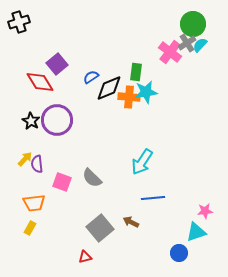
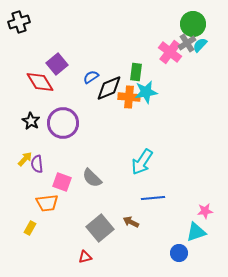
purple circle: moved 6 px right, 3 px down
orange trapezoid: moved 13 px right
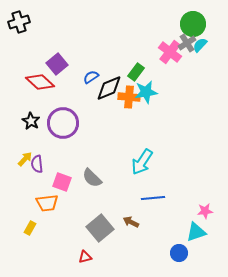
green rectangle: rotated 30 degrees clockwise
red diamond: rotated 16 degrees counterclockwise
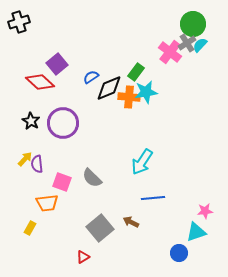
red triangle: moved 2 px left; rotated 16 degrees counterclockwise
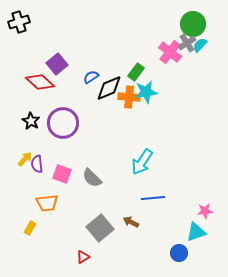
pink square: moved 8 px up
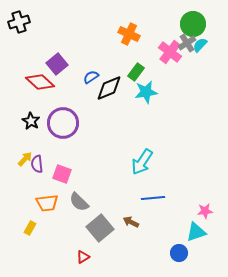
orange cross: moved 63 px up; rotated 20 degrees clockwise
gray semicircle: moved 13 px left, 24 px down
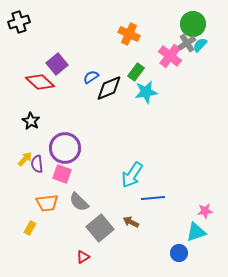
pink cross: moved 4 px down
purple circle: moved 2 px right, 25 px down
cyan arrow: moved 10 px left, 13 px down
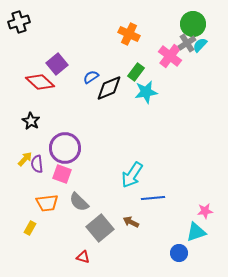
red triangle: rotated 48 degrees clockwise
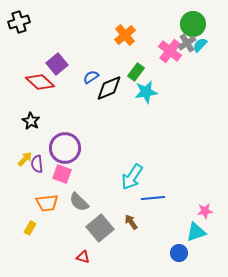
orange cross: moved 4 px left, 1 px down; rotated 25 degrees clockwise
pink cross: moved 5 px up
cyan arrow: moved 2 px down
brown arrow: rotated 28 degrees clockwise
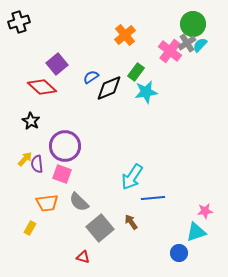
red diamond: moved 2 px right, 5 px down
purple circle: moved 2 px up
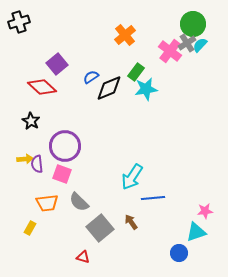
cyan star: moved 3 px up
yellow arrow: rotated 42 degrees clockwise
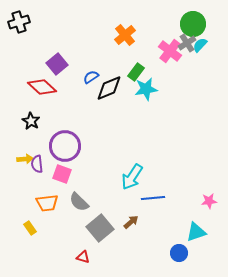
pink star: moved 4 px right, 10 px up
brown arrow: rotated 84 degrees clockwise
yellow rectangle: rotated 64 degrees counterclockwise
